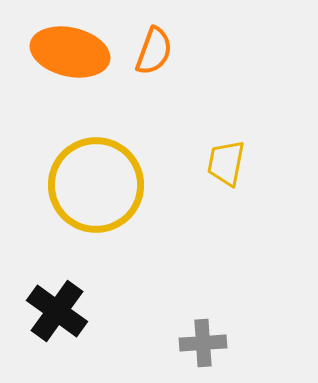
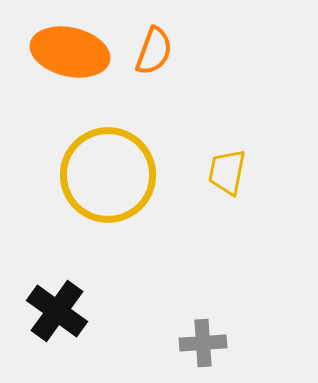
yellow trapezoid: moved 1 px right, 9 px down
yellow circle: moved 12 px right, 10 px up
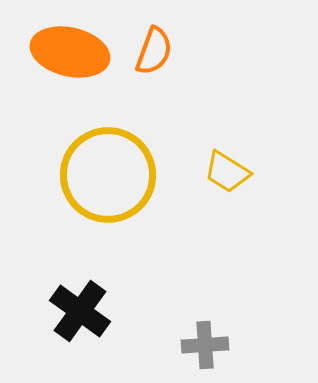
yellow trapezoid: rotated 69 degrees counterclockwise
black cross: moved 23 px right
gray cross: moved 2 px right, 2 px down
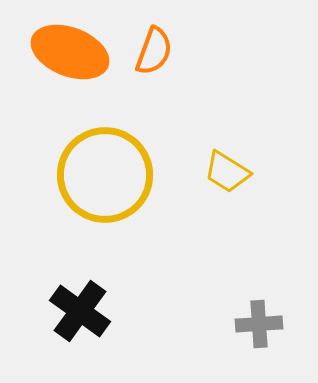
orange ellipse: rotated 8 degrees clockwise
yellow circle: moved 3 px left
gray cross: moved 54 px right, 21 px up
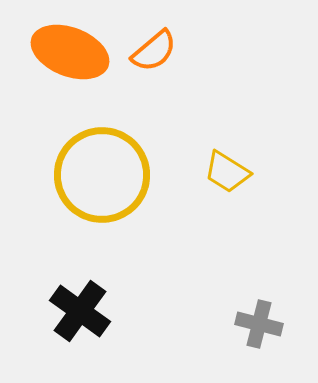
orange semicircle: rotated 30 degrees clockwise
yellow circle: moved 3 px left
gray cross: rotated 18 degrees clockwise
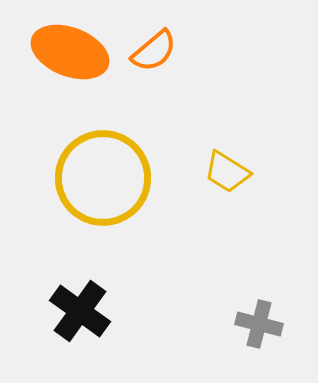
yellow circle: moved 1 px right, 3 px down
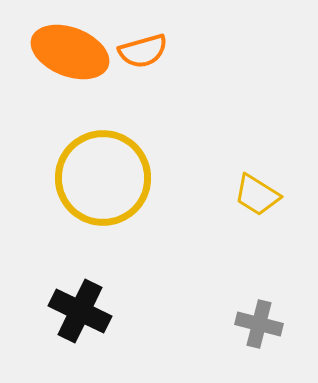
orange semicircle: moved 11 px left; rotated 24 degrees clockwise
yellow trapezoid: moved 30 px right, 23 px down
black cross: rotated 10 degrees counterclockwise
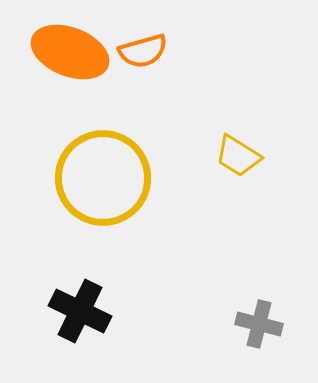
yellow trapezoid: moved 19 px left, 39 px up
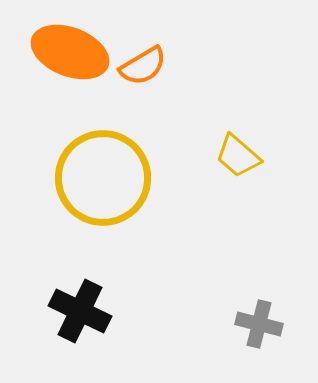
orange semicircle: moved 15 px down; rotated 15 degrees counterclockwise
yellow trapezoid: rotated 9 degrees clockwise
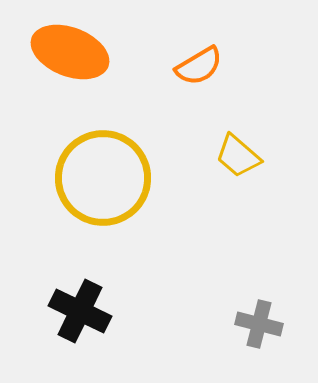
orange semicircle: moved 56 px right
